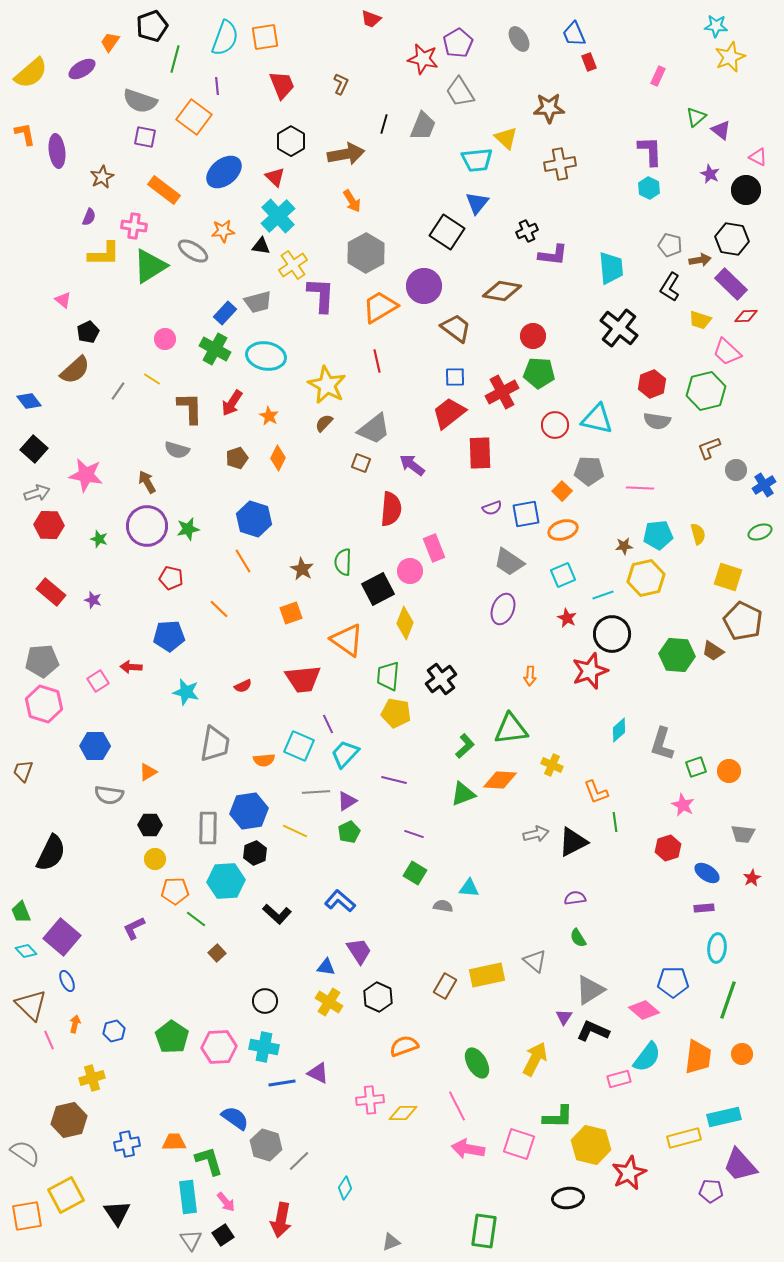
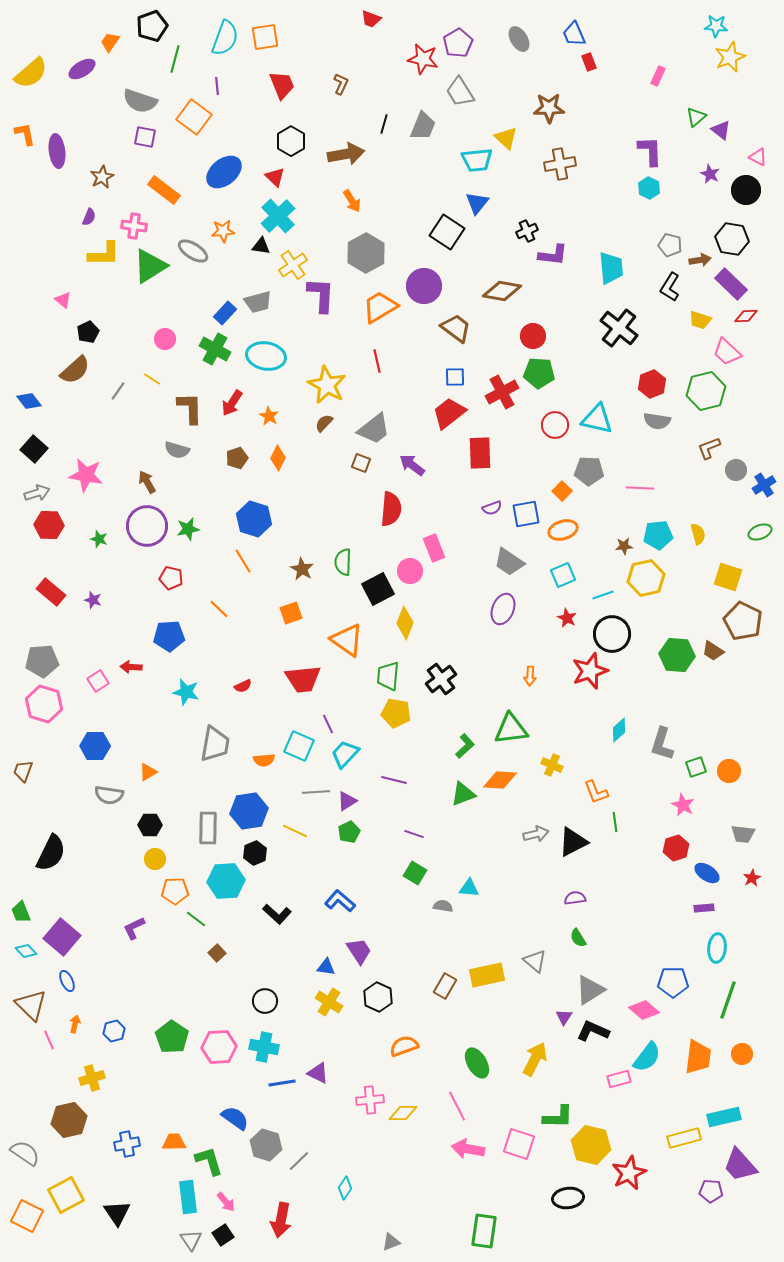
red hexagon at (668, 848): moved 8 px right
orange square at (27, 1216): rotated 36 degrees clockwise
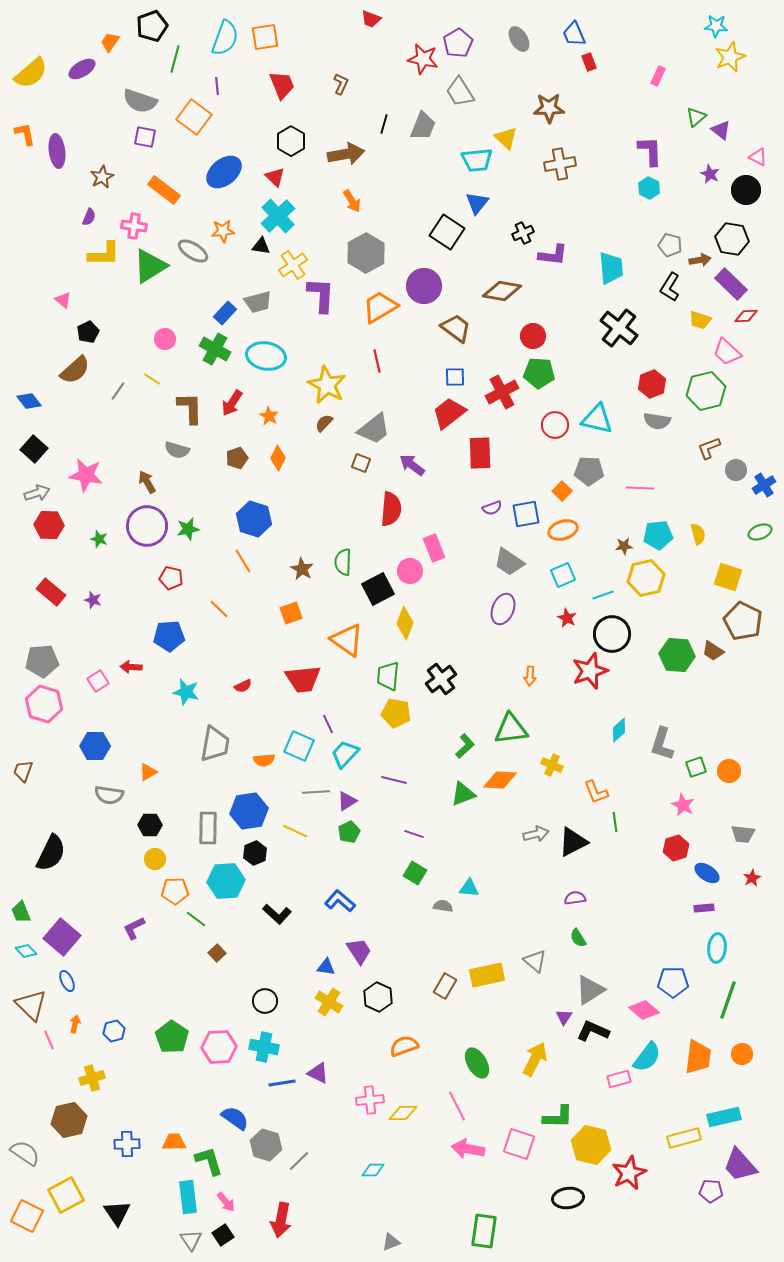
black cross at (527, 231): moved 4 px left, 2 px down
blue cross at (127, 1144): rotated 10 degrees clockwise
cyan diamond at (345, 1188): moved 28 px right, 18 px up; rotated 55 degrees clockwise
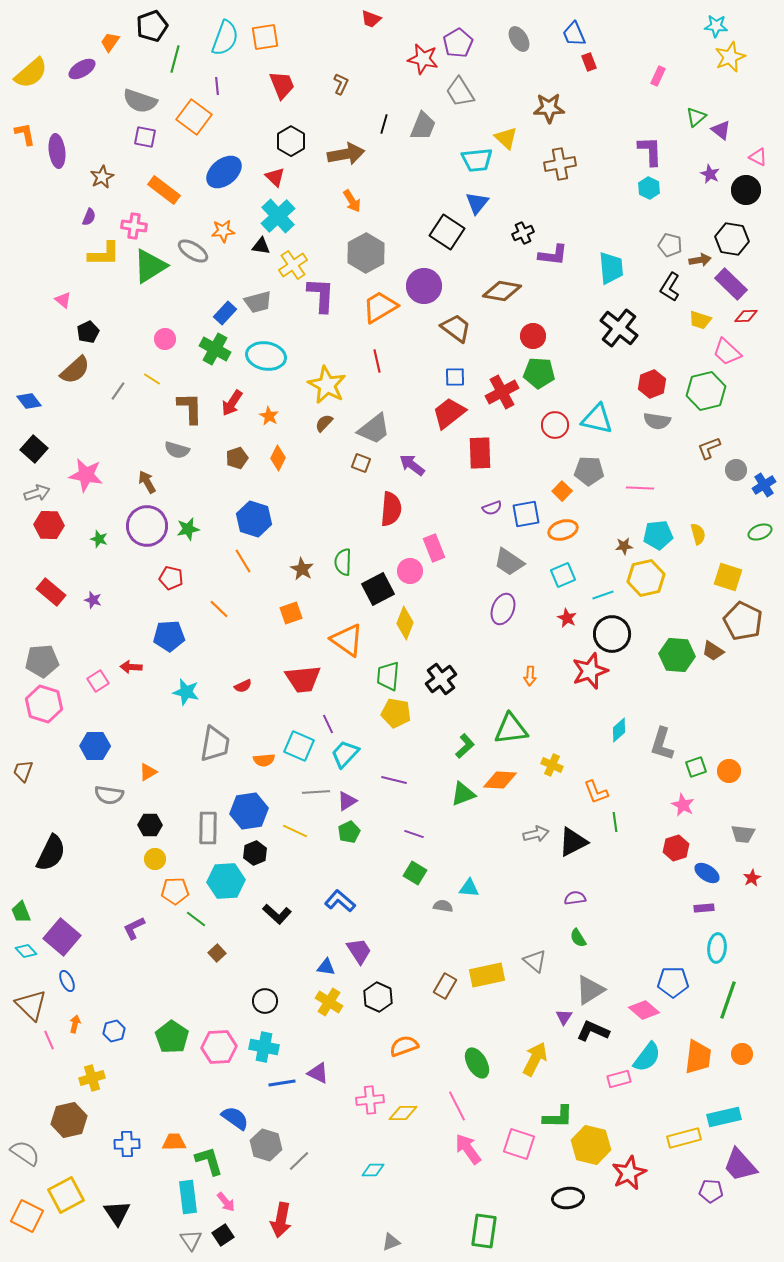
pink arrow at (468, 1149): rotated 44 degrees clockwise
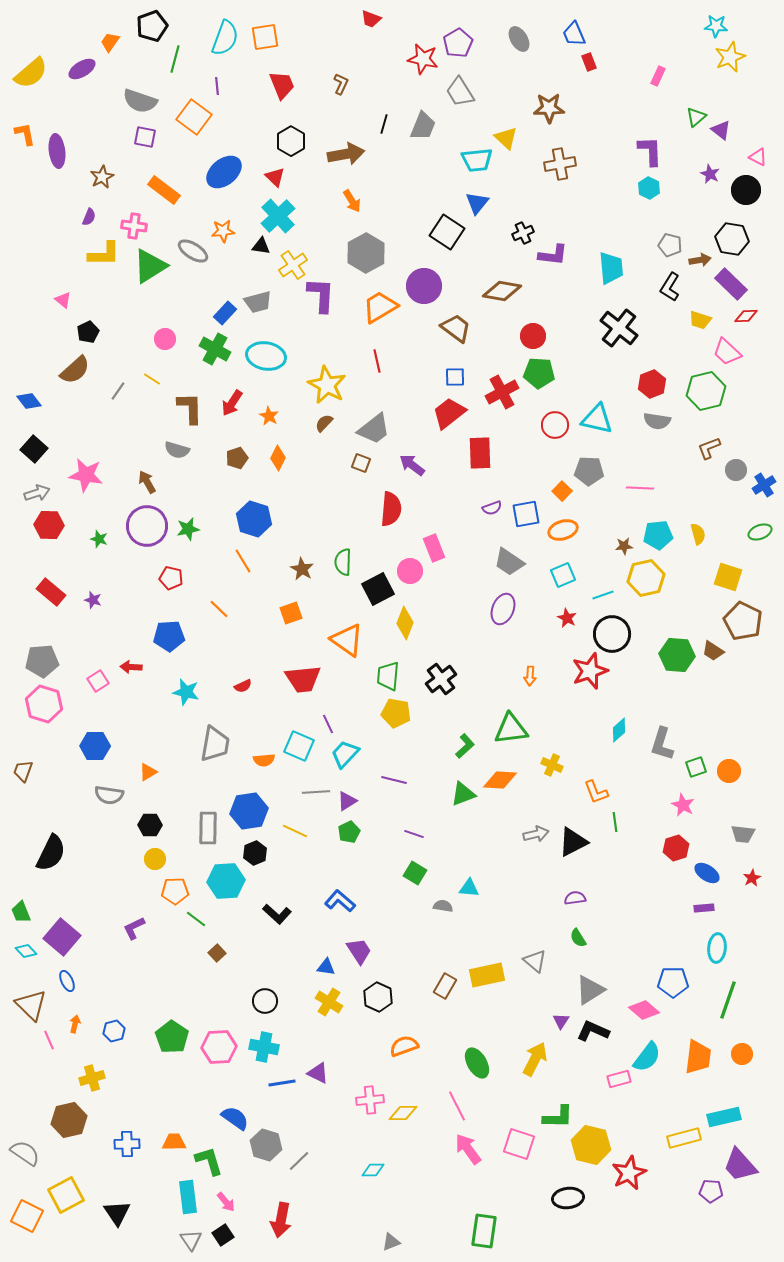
purple triangle at (564, 1017): moved 3 px left, 4 px down
